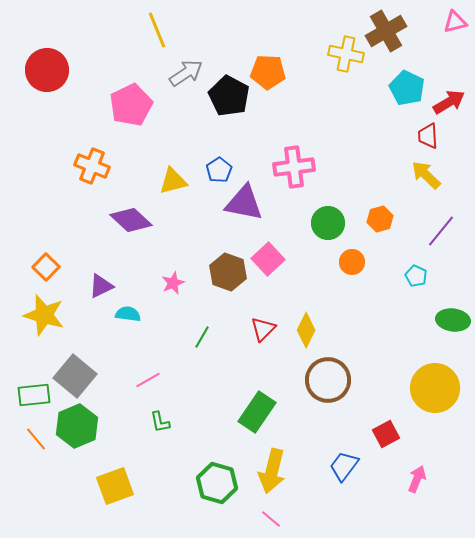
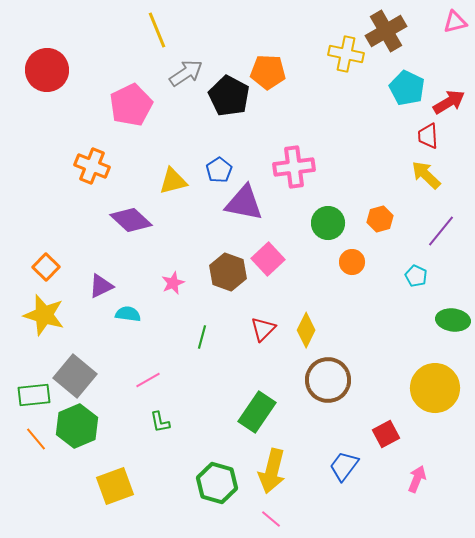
green line at (202, 337): rotated 15 degrees counterclockwise
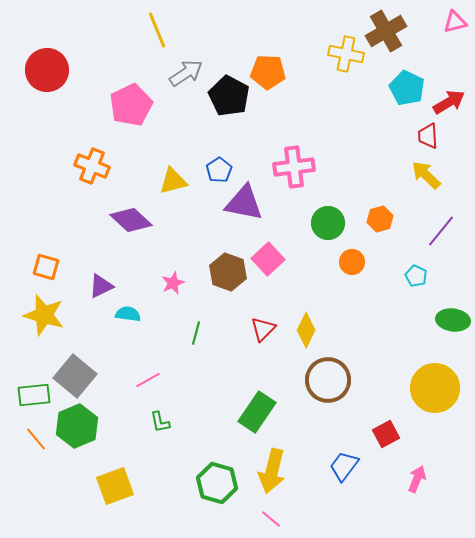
orange square at (46, 267): rotated 28 degrees counterclockwise
green line at (202, 337): moved 6 px left, 4 px up
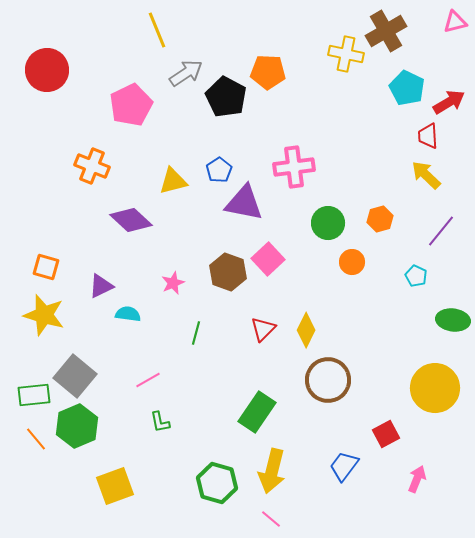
black pentagon at (229, 96): moved 3 px left, 1 px down
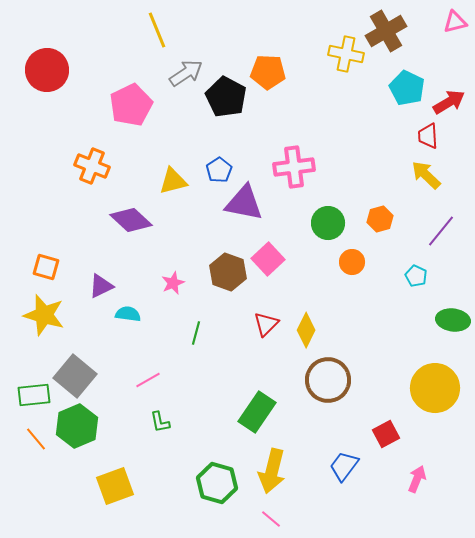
red triangle at (263, 329): moved 3 px right, 5 px up
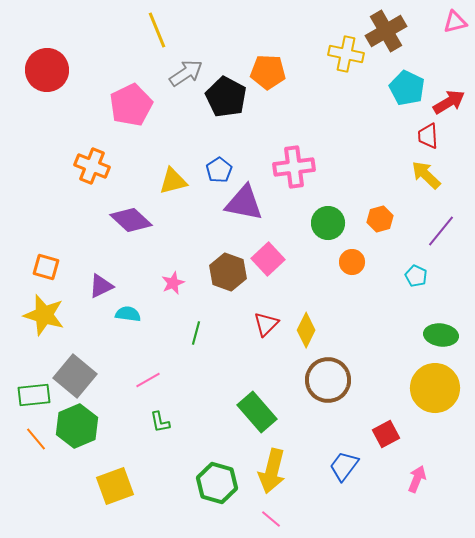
green ellipse at (453, 320): moved 12 px left, 15 px down
green rectangle at (257, 412): rotated 75 degrees counterclockwise
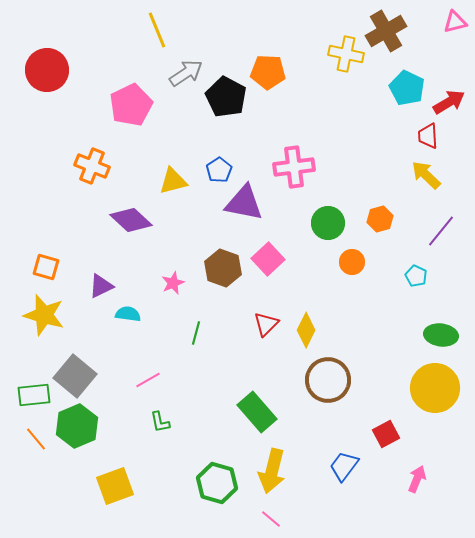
brown hexagon at (228, 272): moved 5 px left, 4 px up
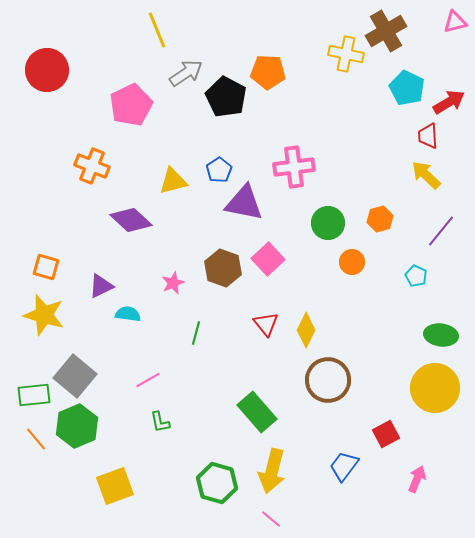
red triangle at (266, 324): rotated 24 degrees counterclockwise
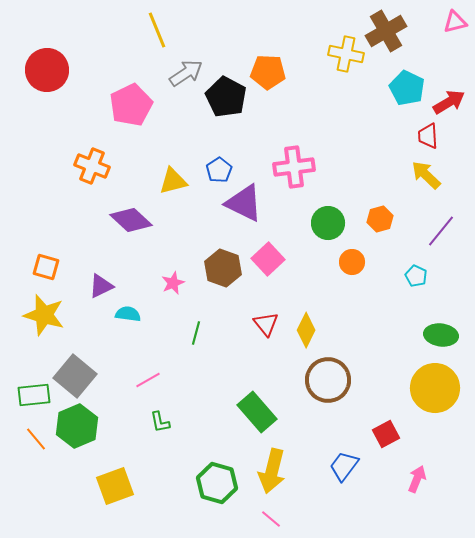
purple triangle at (244, 203): rotated 15 degrees clockwise
